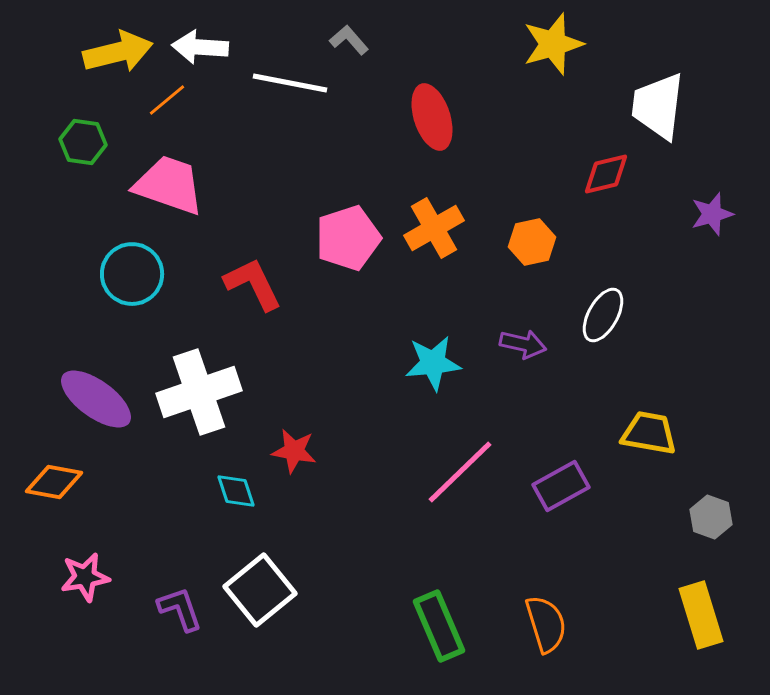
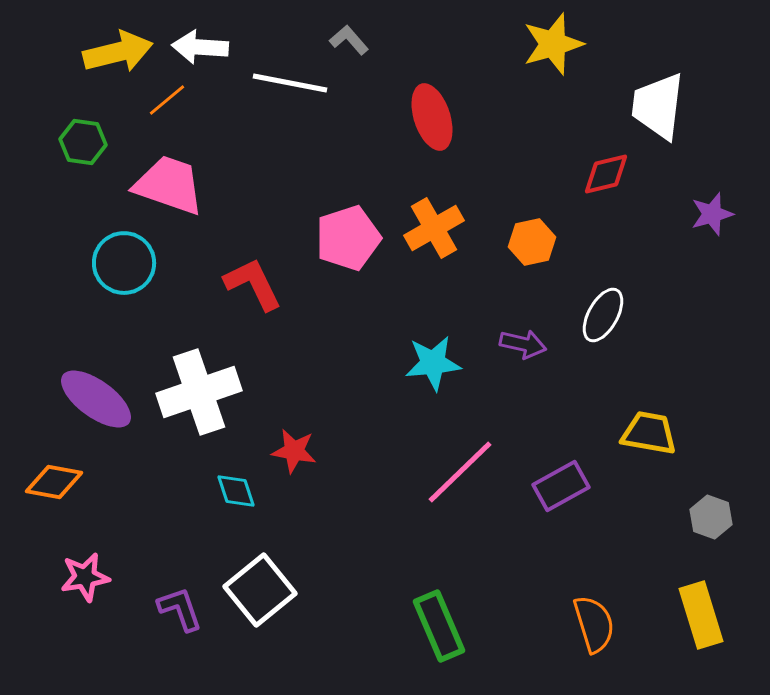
cyan circle: moved 8 px left, 11 px up
orange semicircle: moved 48 px right
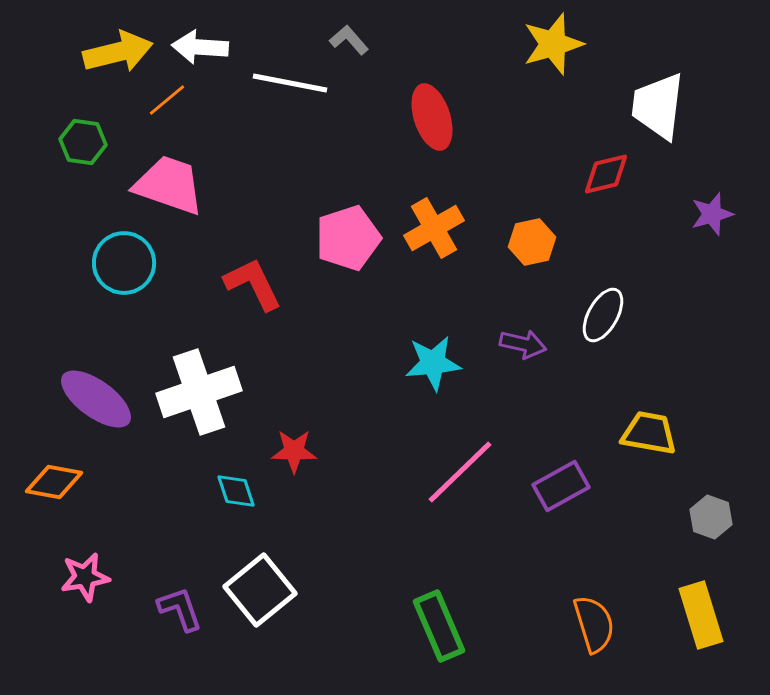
red star: rotated 9 degrees counterclockwise
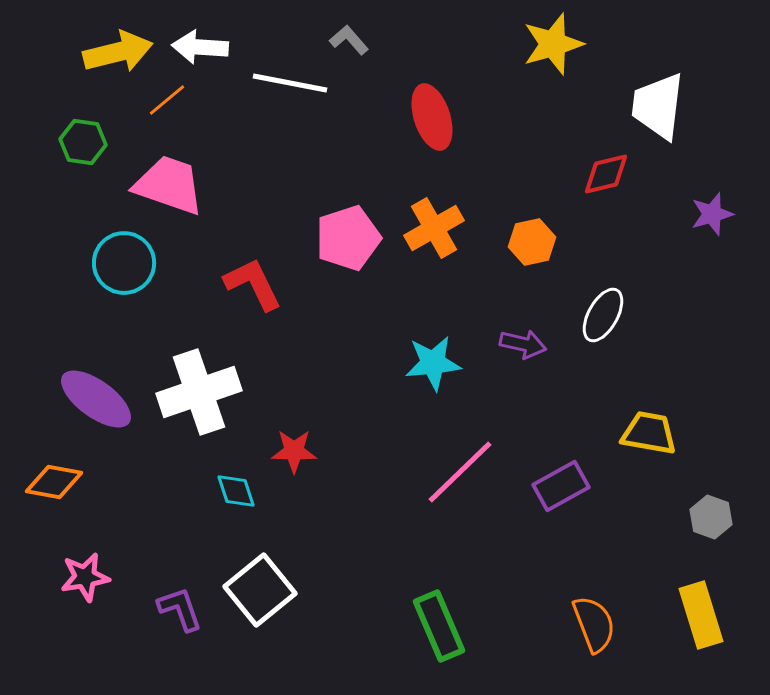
orange semicircle: rotated 4 degrees counterclockwise
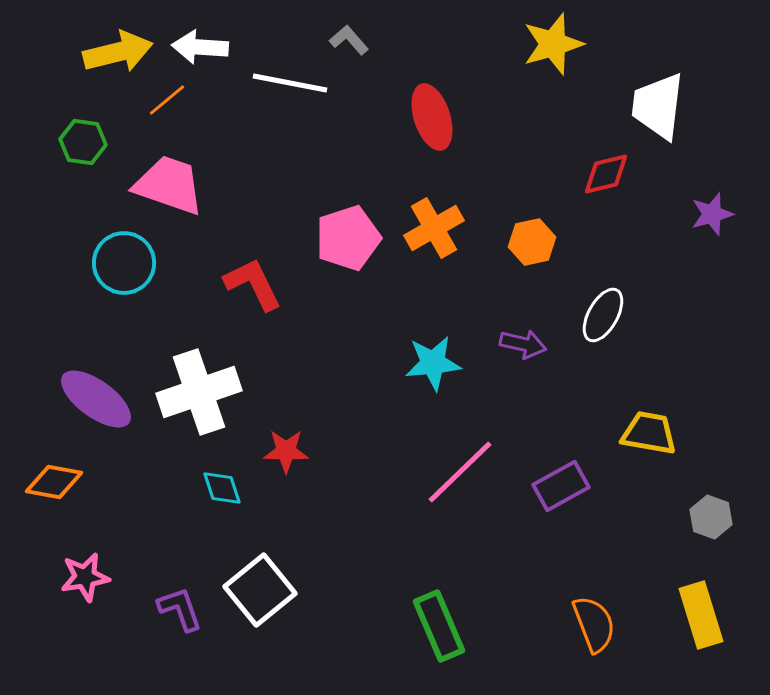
red star: moved 8 px left
cyan diamond: moved 14 px left, 3 px up
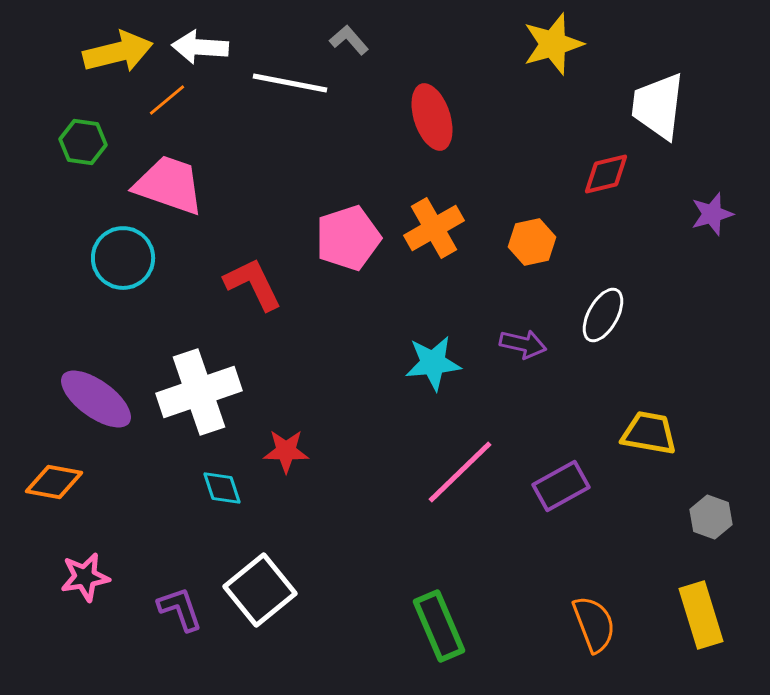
cyan circle: moved 1 px left, 5 px up
